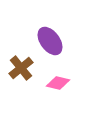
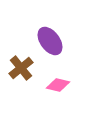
pink diamond: moved 2 px down
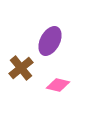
purple ellipse: rotated 64 degrees clockwise
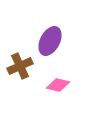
brown cross: moved 1 px left, 2 px up; rotated 15 degrees clockwise
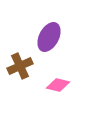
purple ellipse: moved 1 px left, 4 px up
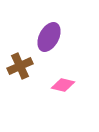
pink diamond: moved 5 px right
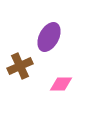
pink diamond: moved 2 px left, 1 px up; rotated 15 degrees counterclockwise
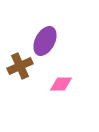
purple ellipse: moved 4 px left, 4 px down
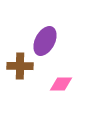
brown cross: rotated 25 degrees clockwise
